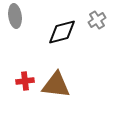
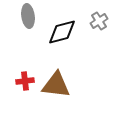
gray ellipse: moved 13 px right
gray cross: moved 2 px right, 1 px down
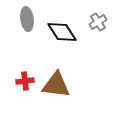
gray ellipse: moved 1 px left, 3 px down
gray cross: moved 1 px left, 1 px down
black diamond: rotated 72 degrees clockwise
